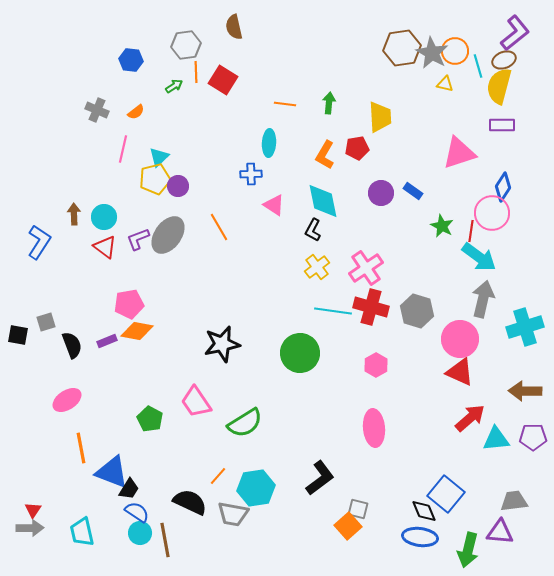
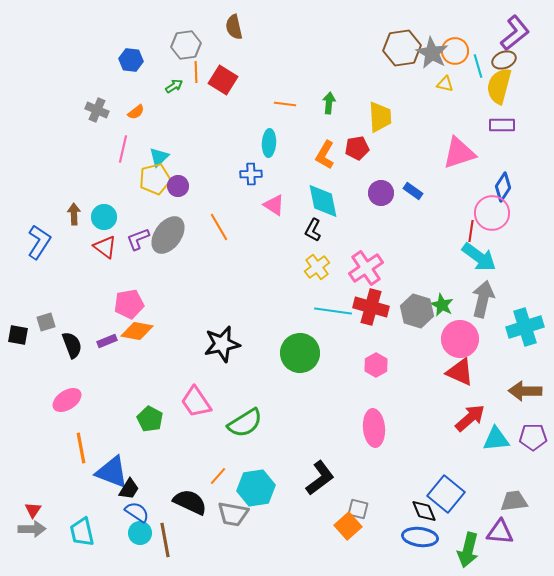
green star at (442, 226): moved 79 px down
gray arrow at (30, 528): moved 2 px right, 1 px down
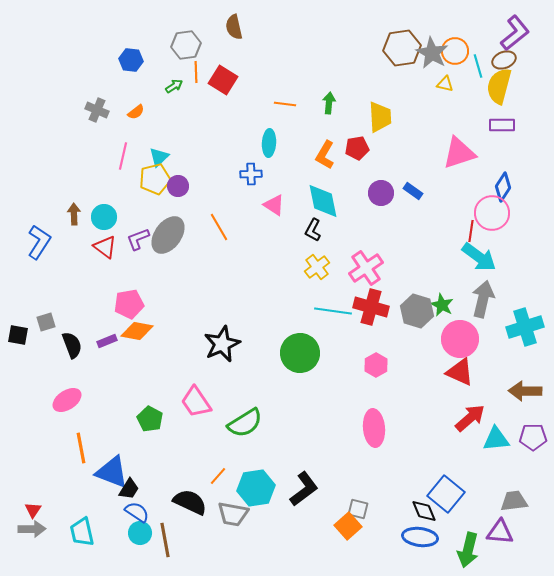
pink line at (123, 149): moved 7 px down
black star at (222, 344): rotated 12 degrees counterclockwise
black L-shape at (320, 478): moved 16 px left, 11 px down
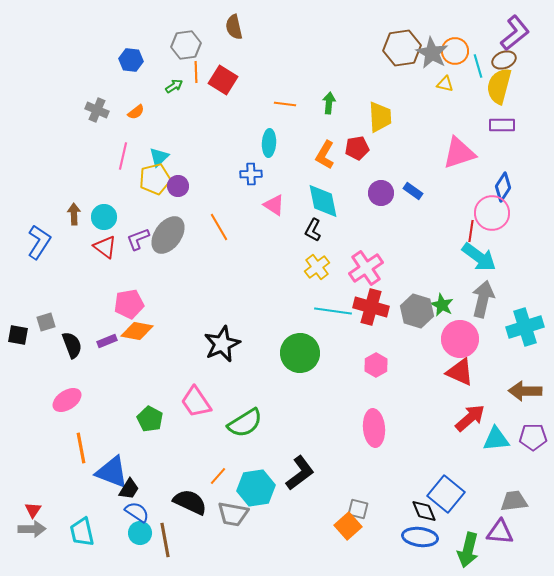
black L-shape at (304, 489): moved 4 px left, 16 px up
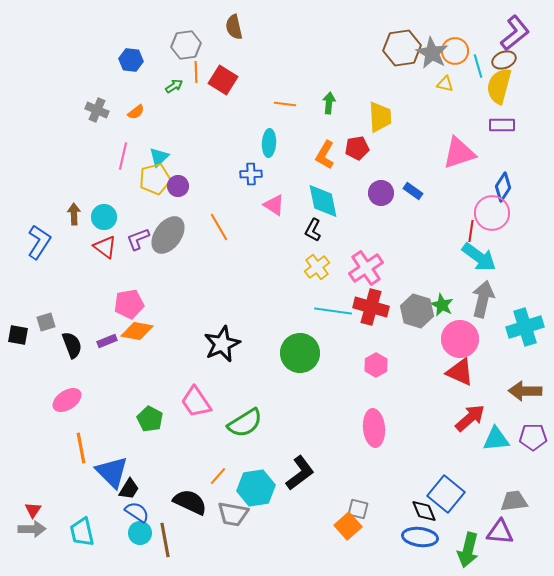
blue triangle at (112, 472): rotated 24 degrees clockwise
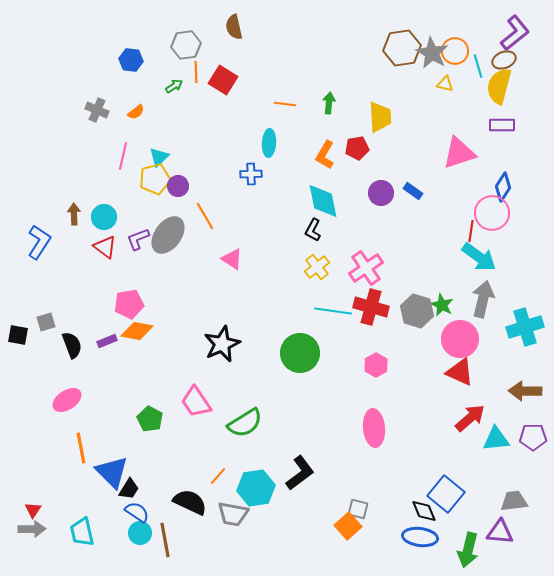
pink triangle at (274, 205): moved 42 px left, 54 px down
orange line at (219, 227): moved 14 px left, 11 px up
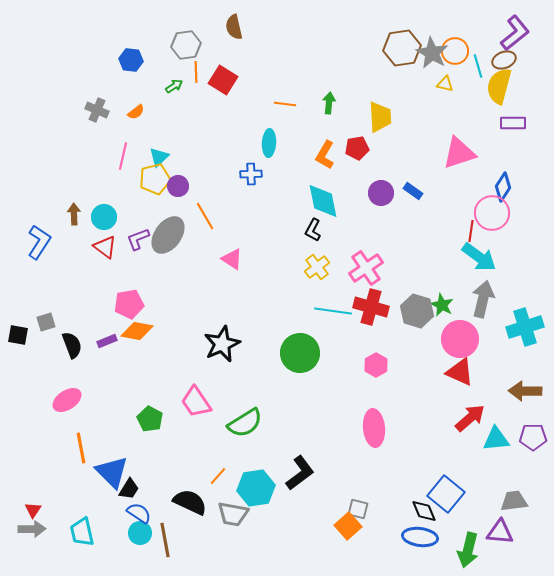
purple rectangle at (502, 125): moved 11 px right, 2 px up
blue semicircle at (137, 512): moved 2 px right, 1 px down
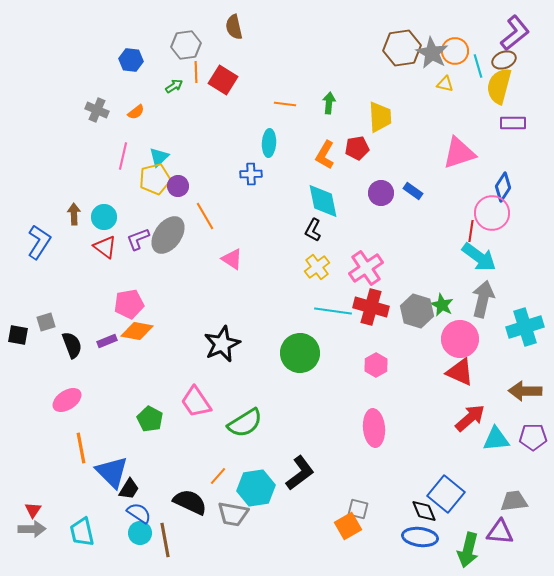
orange square at (348, 526): rotated 12 degrees clockwise
